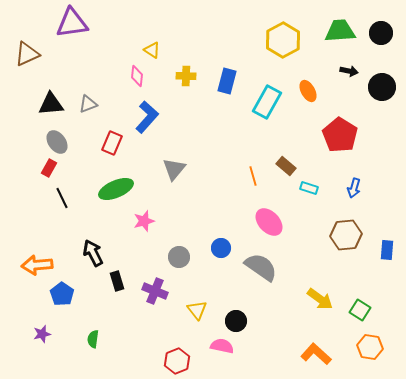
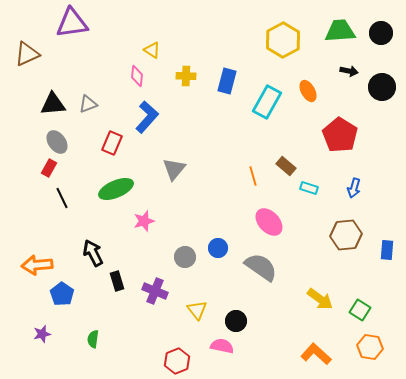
black triangle at (51, 104): moved 2 px right
blue circle at (221, 248): moved 3 px left
gray circle at (179, 257): moved 6 px right
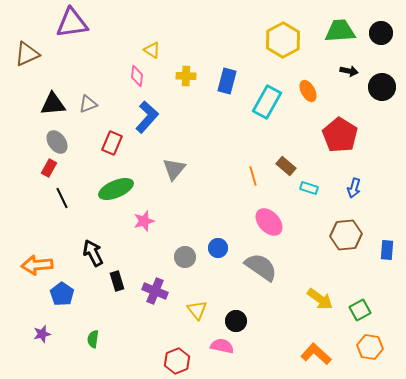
green square at (360, 310): rotated 30 degrees clockwise
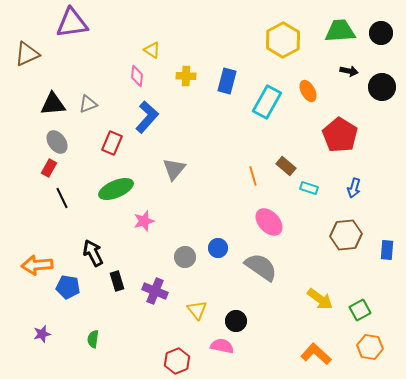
blue pentagon at (62, 294): moved 6 px right, 7 px up; rotated 25 degrees counterclockwise
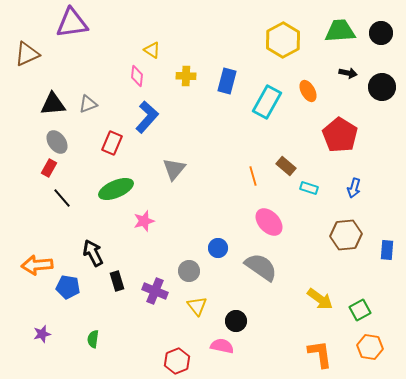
black arrow at (349, 71): moved 1 px left, 2 px down
black line at (62, 198): rotated 15 degrees counterclockwise
gray circle at (185, 257): moved 4 px right, 14 px down
yellow triangle at (197, 310): moved 4 px up
orange L-shape at (316, 354): moved 4 px right; rotated 40 degrees clockwise
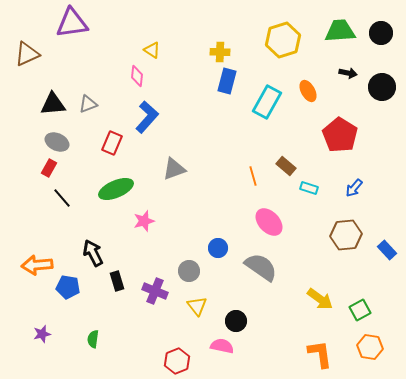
yellow hexagon at (283, 40): rotated 12 degrees clockwise
yellow cross at (186, 76): moved 34 px right, 24 px up
gray ellipse at (57, 142): rotated 30 degrees counterclockwise
gray triangle at (174, 169): rotated 30 degrees clockwise
blue arrow at (354, 188): rotated 24 degrees clockwise
blue rectangle at (387, 250): rotated 48 degrees counterclockwise
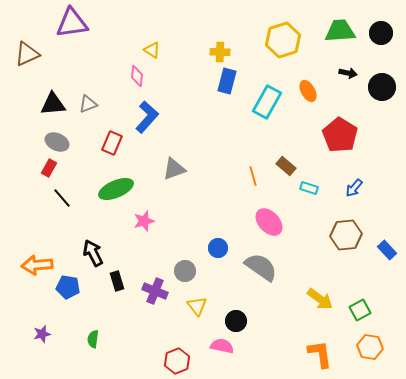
gray circle at (189, 271): moved 4 px left
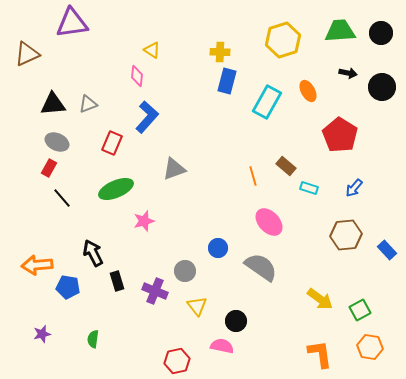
red hexagon at (177, 361): rotated 10 degrees clockwise
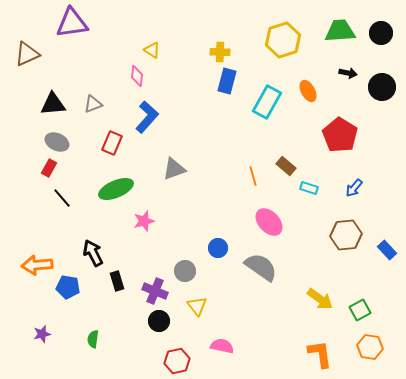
gray triangle at (88, 104): moved 5 px right
black circle at (236, 321): moved 77 px left
